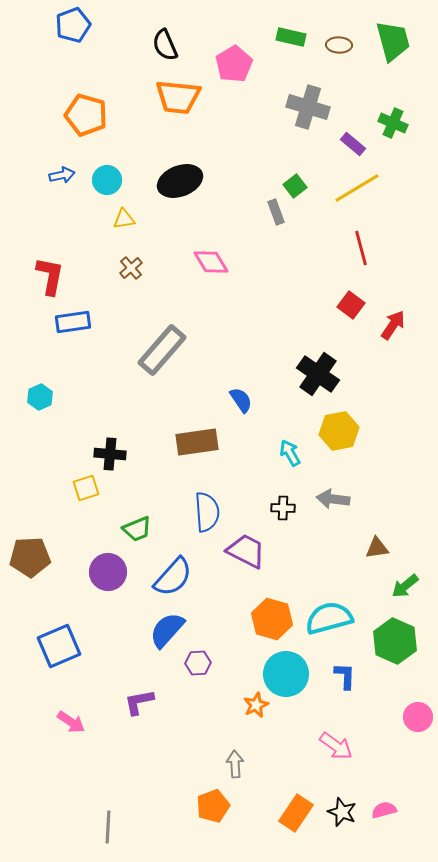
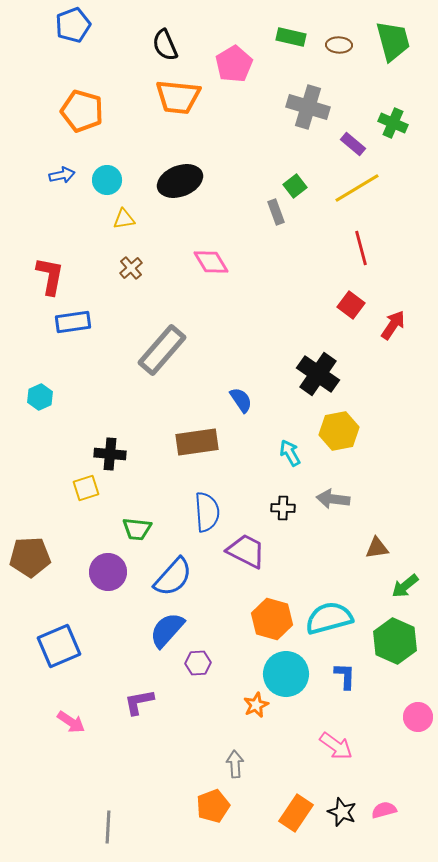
orange pentagon at (86, 115): moved 4 px left, 4 px up
green trapezoid at (137, 529): rotated 28 degrees clockwise
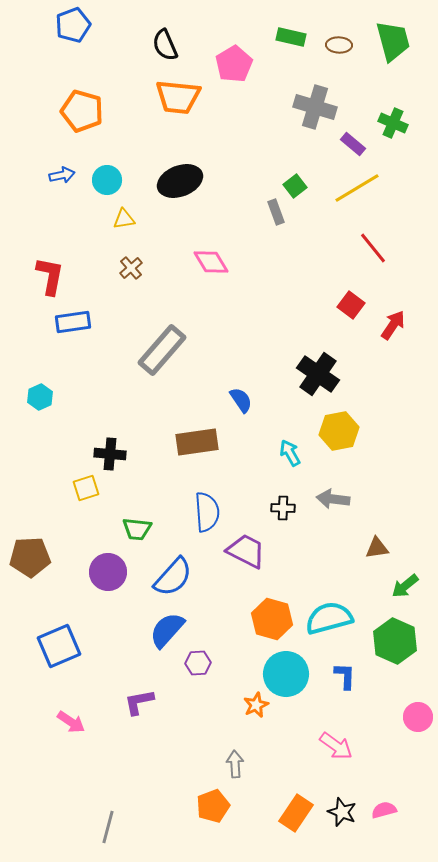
gray cross at (308, 107): moved 7 px right
red line at (361, 248): moved 12 px right; rotated 24 degrees counterclockwise
gray line at (108, 827): rotated 12 degrees clockwise
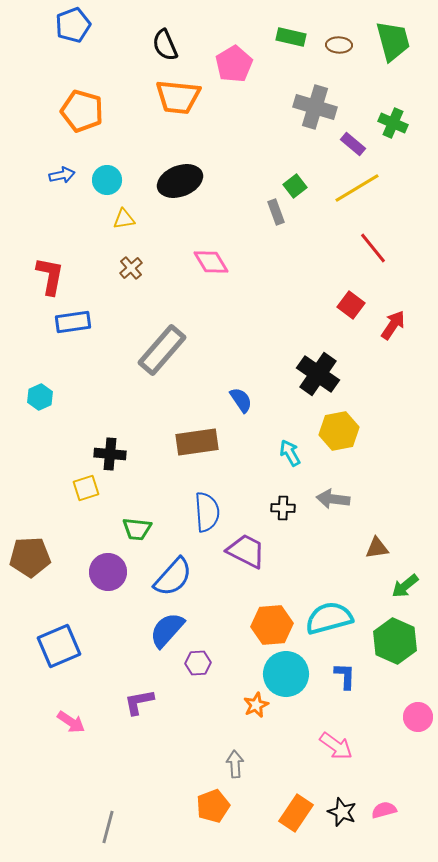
orange hexagon at (272, 619): moved 6 px down; rotated 21 degrees counterclockwise
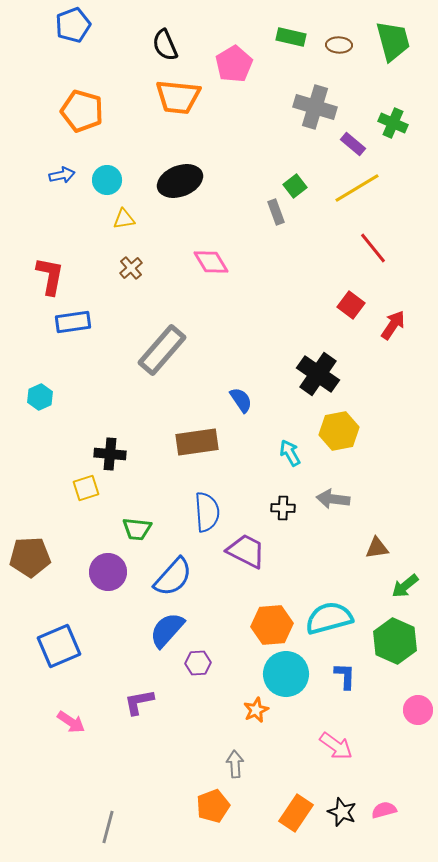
orange star at (256, 705): moved 5 px down
pink circle at (418, 717): moved 7 px up
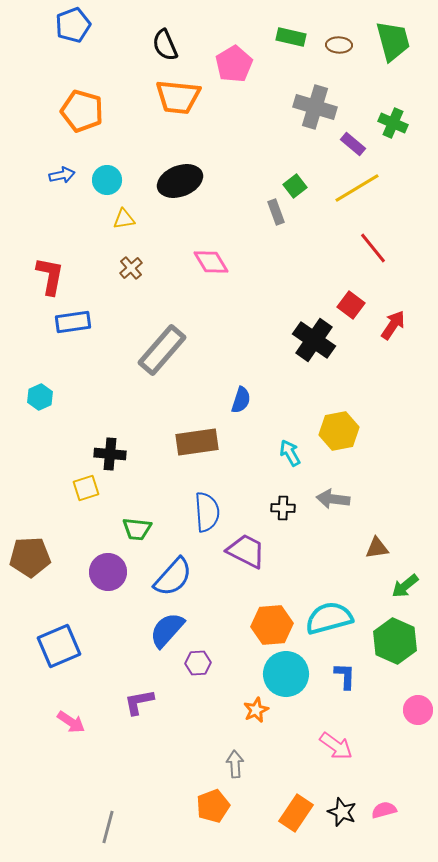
black cross at (318, 374): moved 4 px left, 34 px up
blue semicircle at (241, 400): rotated 52 degrees clockwise
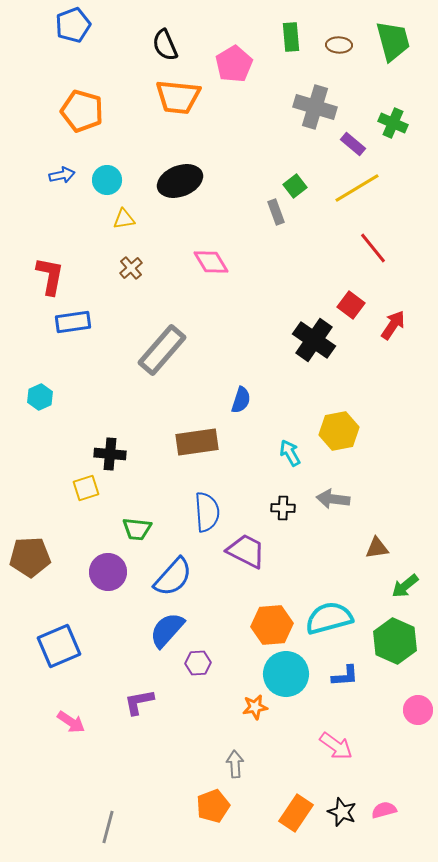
green rectangle at (291, 37): rotated 72 degrees clockwise
blue L-shape at (345, 676): rotated 84 degrees clockwise
orange star at (256, 710): moved 1 px left, 3 px up; rotated 15 degrees clockwise
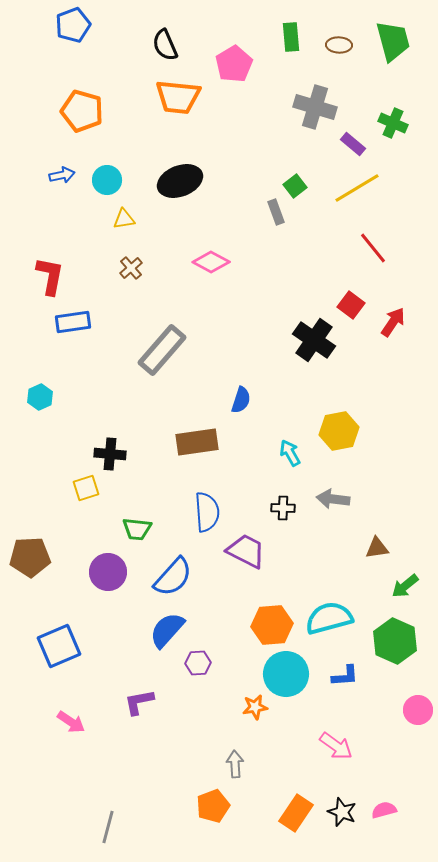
pink diamond at (211, 262): rotated 30 degrees counterclockwise
red arrow at (393, 325): moved 3 px up
